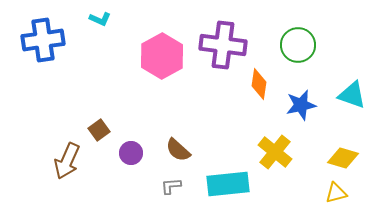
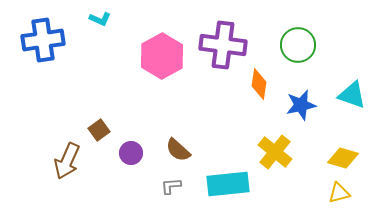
yellow triangle: moved 3 px right
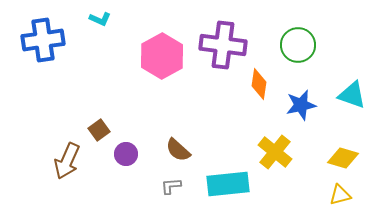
purple circle: moved 5 px left, 1 px down
yellow triangle: moved 1 px right, 2 px down
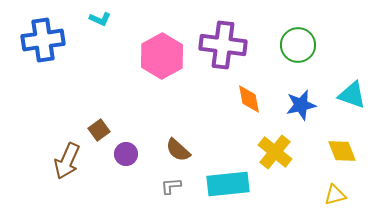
orange diamond: moved 10 px left, 15 px down; rotated 20 degrees counterclockwise
yellow diamond: moved 1 px left, 7 px up; rotated 52 degrees clockwise
yellow triangle: moved 5 px left
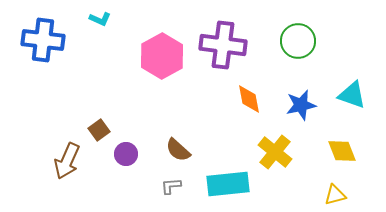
blue cross: rotated 15 degrees clockwise
green circle: moved 4 px up
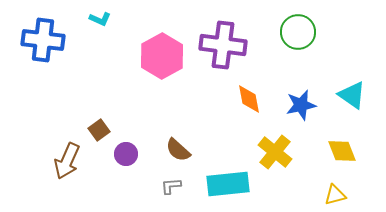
green circle: moved 9 px up
cyan triangle: rotated 16 degrees clockwise
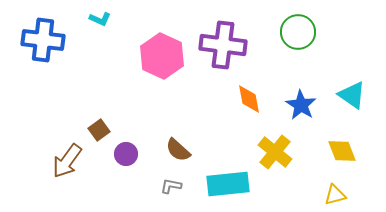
pink hexagon: rotated 6 degrees counterclockwise
blue star: rotated 28 degrees counterclockwise
brown arrow: rotated 12 degrees clockwise
gray L-shape: rotated 15 degrees clockwise
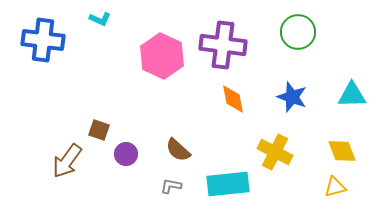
cyan triangle: rotated 36 degrees counterclockwise
orange diamond: moved 16 px left
blue star: moved 9 px left, 8 px up; rotated 12 degrees counterclockwise
brown square: rotated 35 degrees counterclockwise
yellow cross: rotated 12 degrees counterclockwise
yellow triangle: moved 8 px up
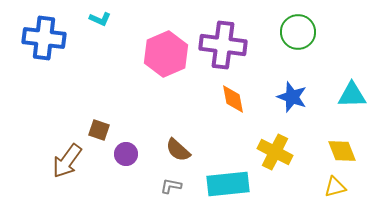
blue cross: moved 1 px right, 2 px up
pink hexagon: moved 4 px right, 2 px up; rotated 12 degrees clockwise
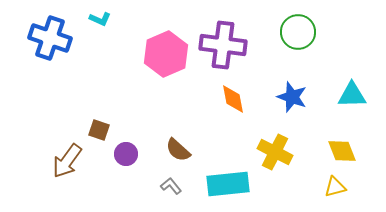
blue cross: moved 6 px right; rotated 12 degrees clockwise
gray L-shape: rotated 40 degrees clockwise
